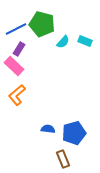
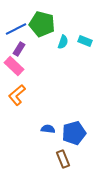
cyan semicircle: rotated 24 degrees counterclockwise
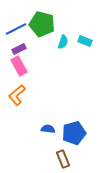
purple rectangle: rotated 32 degrees clockwise
pink rectangle: moved 5 px right; rotated 18 degrees clockwise
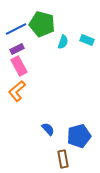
cyan rectangle: moved 2 px right, 1 px up
purple rectangle: moved 2 px left
orange L-shape: moved 4 px up
blue semicircle: rotated 40 degrees clockwise
blue pentagon: moved 5 px right, 3 px down
brown rectangle: rotated 12 degrees clockwise
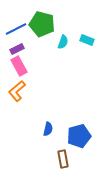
blue semicircle: rotated 56 degrees clockwise
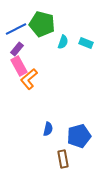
cyan rectangle: moved 1 px left, 3 px down
purple rectangle: rotated 24 degrees counterclockwise
orange L-shape: moved 12 px right, 12 px up
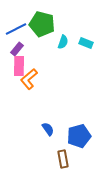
pink rectangle: rotated 30 degrees clockwise
blue semicircle: rotated 48 degrees counterclockwise
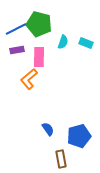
green pentagon: moved 3 px left
purple rectangle: moved 1 px down; rotated 40 degrees clockwise
pink rectangle: moved 20 px right, 9 px up
brown rectangle: moved 2 px left
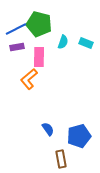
purple rectangle: moved 3 px up
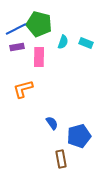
orange L-shape: moved 6 px left, 10 px down; rotated 25 degrees clockwise
blue semicircle: moved 4 px right, 6 px up
